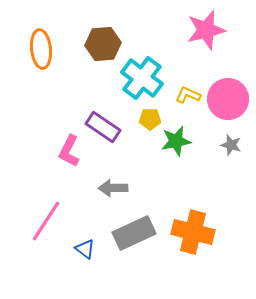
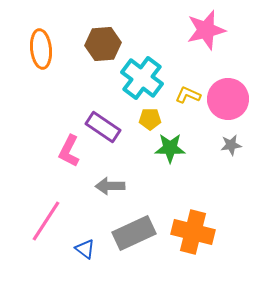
green star: moved 6 px left, 7 px down; rotated 12 degrees clockwise
gray star: rotated 25 degrees counterclockwise
gray arrow: moved 3 px left, 2 px up
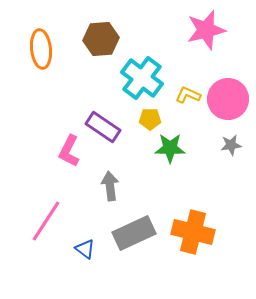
brown hexagon: moved 2 px left, 5 px up
gray arrow: rotated 84 degrees clockwise
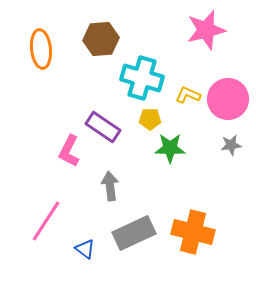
cyan cross: rotated 21 degrees counterclockwise
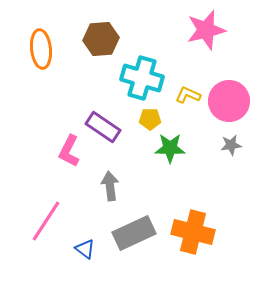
pink circle: moved 1 px right, 2 px down
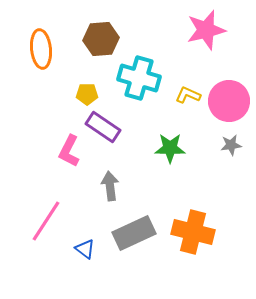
cyan cross: moved 3 px left
yellow pentagon: moved 63 px left, 25 px up
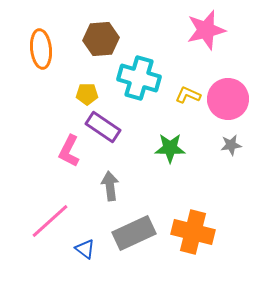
pink circle: moved 1 px left, 2 px up
pink line: moved 4 px right; rotated 15 degrees clockwise
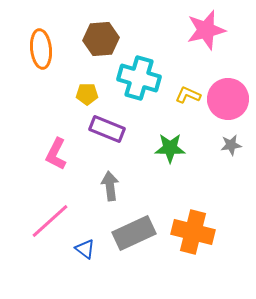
purple rectangle: moved 4 px right, 2 px down; rotated 12 degrees counterclockwise
pink L-shape: moved 13 px left, 3 px down
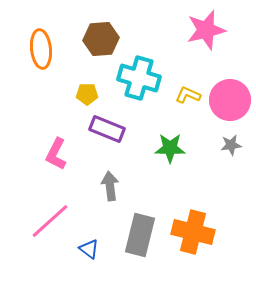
pink circle: moved 2 px right, 1 px down
gray rectangle: moved 6 px right, 2 px down; rotated 51 degrees counterclockwise
blue triangle: moved 4 px right
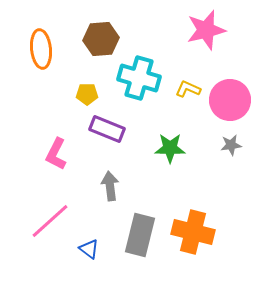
yellow L-shape: moved 6 px up
